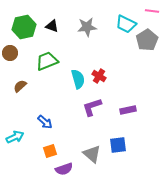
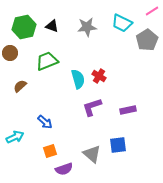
pink line: rotated 40 degrees counterclockwise
cyan trapezoid: moved 4 px left, 1 px up
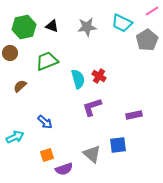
purple rectangle: moved 6 px right, 5 px down
orange square: moved 3 px left, 4 px down
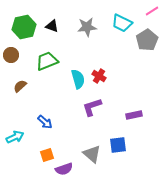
brown circle: moved 1 px right, 2 px down
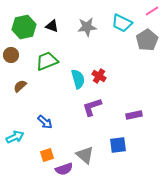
gray triangle: moved 7 px left, 1 px down
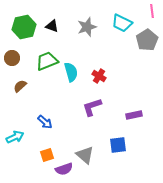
pink line: rotated 64 degrees counterclockwise
gray star: rotated 12 degrees counterclockwise
brown circle: moved 1 px right, 3 px down
cyan semicircle: moved 7 px left, 7 px up
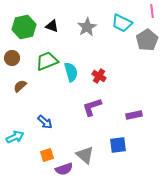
gray star: rotated 12 degrees counterclockwise
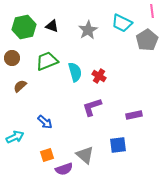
gray star: moved 1 px right, 3 px down
cyan semicircle: moved 4 px right
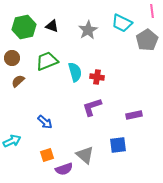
red cross: moved 2 px left, 1 px down; rotated 24 degrees counterclockwise
brown semicircle: moved 2 px left, 5 px up
cyan arrow: moved 3 px left, 4 px down
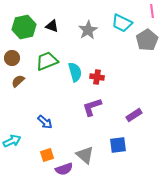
purple rectangle: rotated 21 degrees counterclockwise
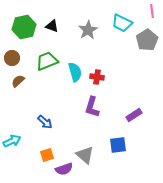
purple L-shape: rotated 55 degrees counterclockwise
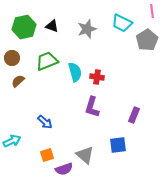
gray star: moved 1 px left, 1 px up; rotated 12 degrees clockwise
purple rectangle: rotated 35 degrees counterclockwise
